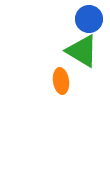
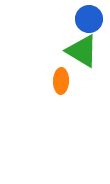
orange ellipse: rotated 10 degrees clockwise
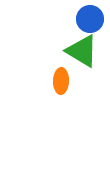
blue circle: moved 1 px right
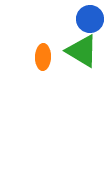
orange ellipse: moved 18 px left, 24 px up
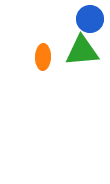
green triangle: rotated 36 degrees counterclockwise
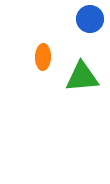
green triangle: moved 26 px down
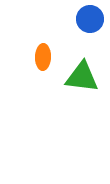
green triangle: rotated 12 degrees clockwise
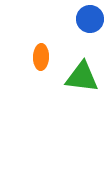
orange ellipse: moved 2 px left
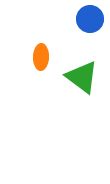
green triangle: rotated 30 degrees clockwise
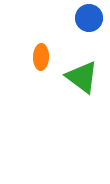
blue circle: moved 1 px left, 1 px up
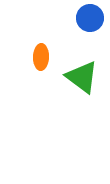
blue circle: moved 1 px right
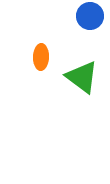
blue circle: moved 2 px up
